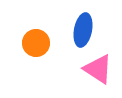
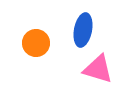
pink triangle: rotated 16 degrees counterclockwise
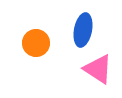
pink triangle: rotated 16 degrees clockwise
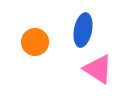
orange circle: moved 1 px left, 1 px up
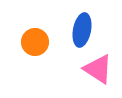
blue ellipse: moved 1 px left
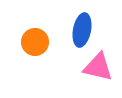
pink triangle: moved 2 px up; rotated 20 degrees counterclockwise
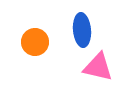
blue ellipse: rotated 16 degrees counterclockwise
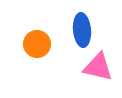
orange circle: moved 2 px right, 2 px down
